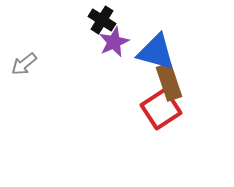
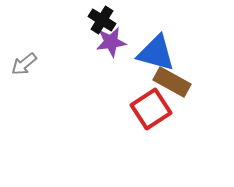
purple star: moved 3 px left; rotated 16 degrees clockwise
blue triangle: moved 1 px down
brown rectangle: moved 3 px right; rotated 42 degrees counterclockwise
red square: moved 10 px left
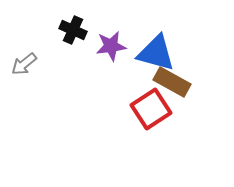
black cross: moved 29 px left, 10 px down; rotated 8 degrees counterclockwise
purple star: moved 4 px down
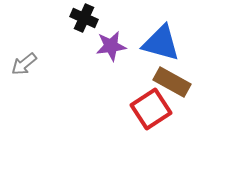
black cross: moved 11 px right, 12 px up
blue triangle: moved 5 px right, 10 px up
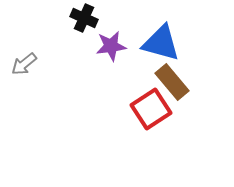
brown rectangle: rotated 21 degrees clockwise
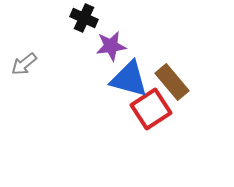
blue triangle: moved 32 px left, 36 px down
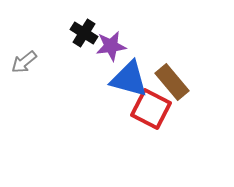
black cross: moved 15 px down; rotated 8 degrees clockwise
gray arrow: moved 2 px up
red square: rotated 30 degrees counterclockwise
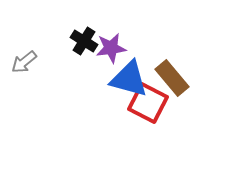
black cross: moved 8 px down
purple star: moved 2 px down
brown rectangle: moved 4 px up
red square: moved 3 px left, 6 px up
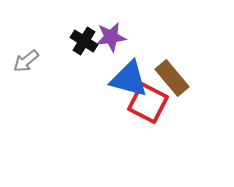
purple star: moved 11 px up
gray arrow: moved 2 px right, 1 px up
